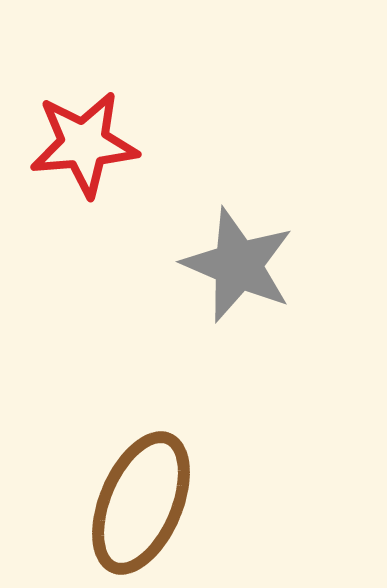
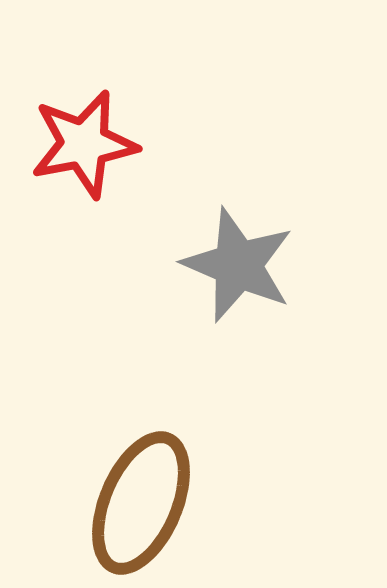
red star: rotated 6 degrees counterclockwise
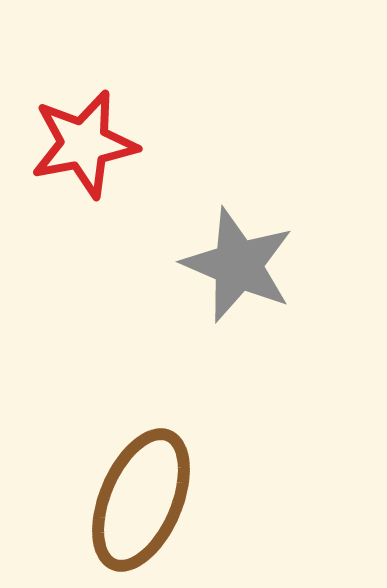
brown ellipse: moved 3 px up
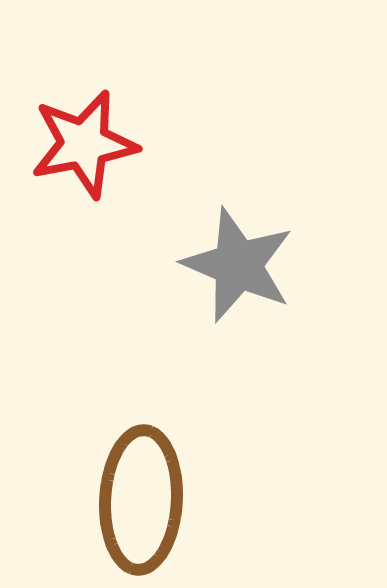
brown ellipse: rotated 20 degrees counterclockwise
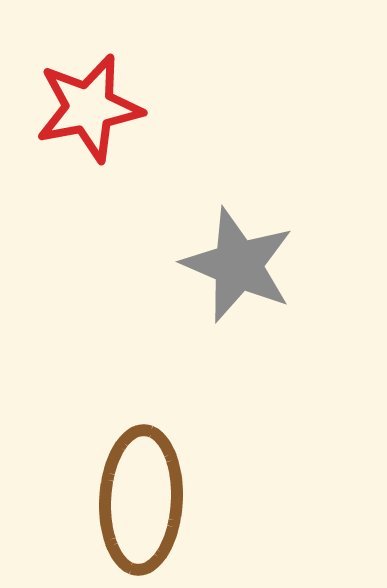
red star: moved 5 px right, 36 px up
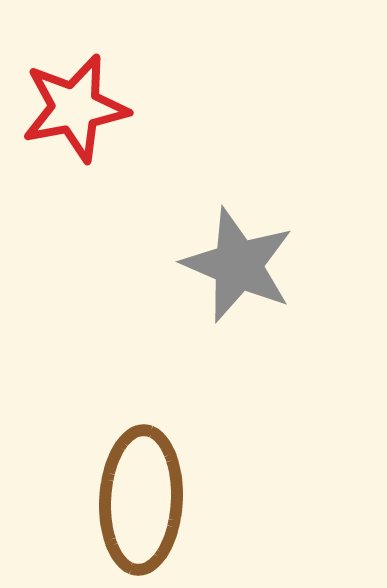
red star: moved 14 px left
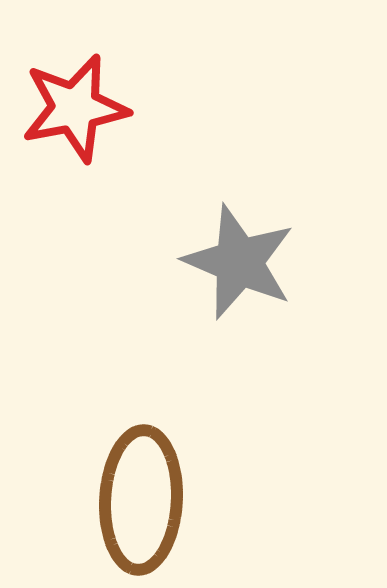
gray star: moved 1 px right, 3 px up
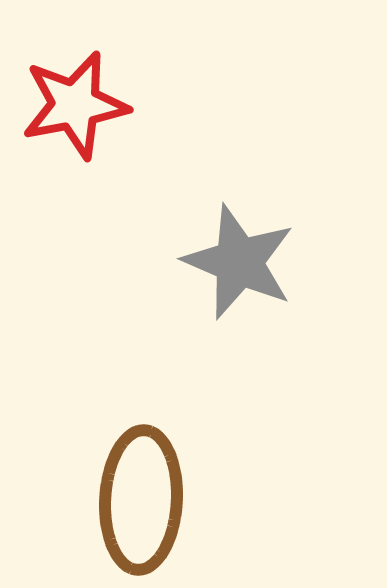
red star: moved 3 px up
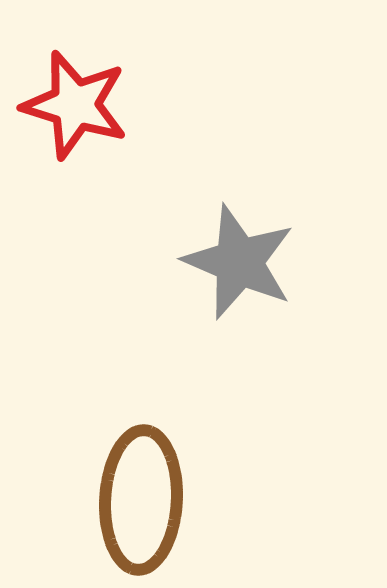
red star: rotated 28 degrees clockwise
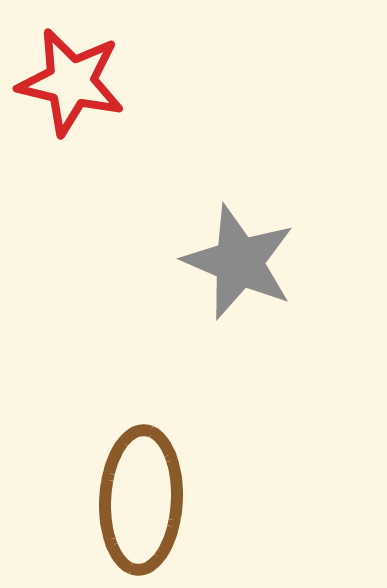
red star: moved 4 px left, 23 px up; rotated 4 degrees counterclockwise
